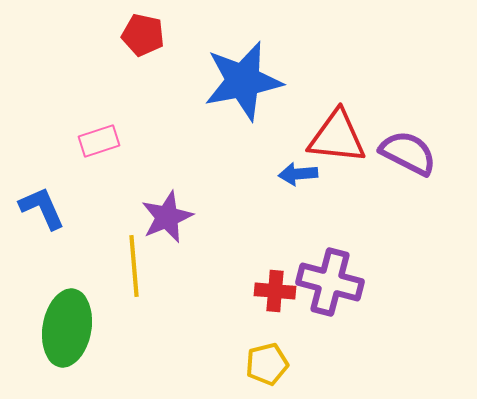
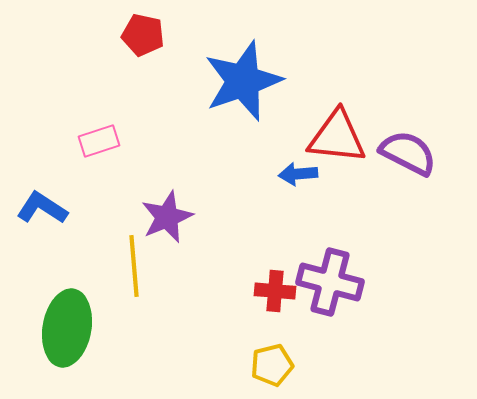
blue star: rotated 8 degrees counterclockwise
blue L-shape: rotated 33 degrees counterclockwise
yellow pentagon: moved 5 px right, 1 px down
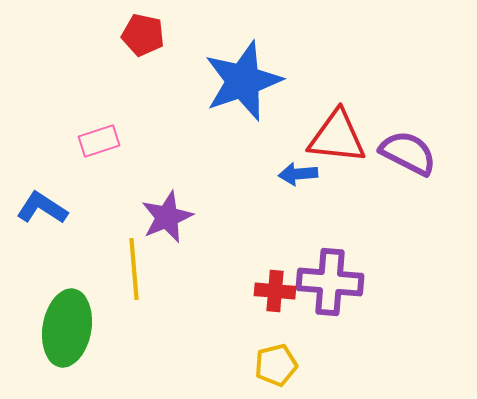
yellow line: moved 3 px down
purple cross: rotated 10 degrees counterclockwise
yellow pentagon: moved 4 px right
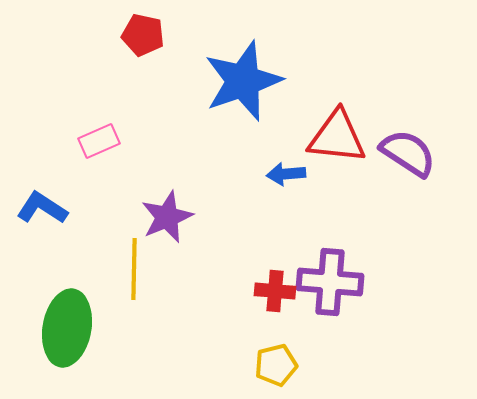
pink rectangle: rotated 6 degrees counterclockwise
purple semicircle: rotated 6 degrees clockwise
blue arrow: moved 12 px left
yellow line: rotated 6 degrees clockwise
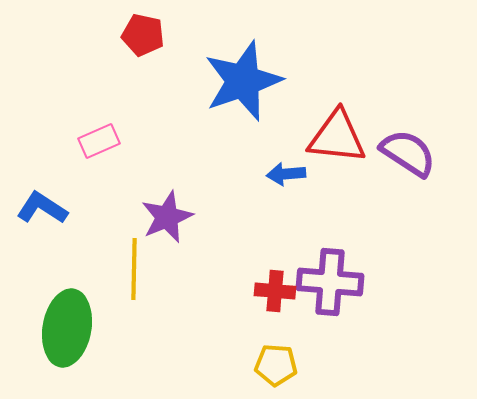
yellow pentagon: rotated 18 degrees clockwise
